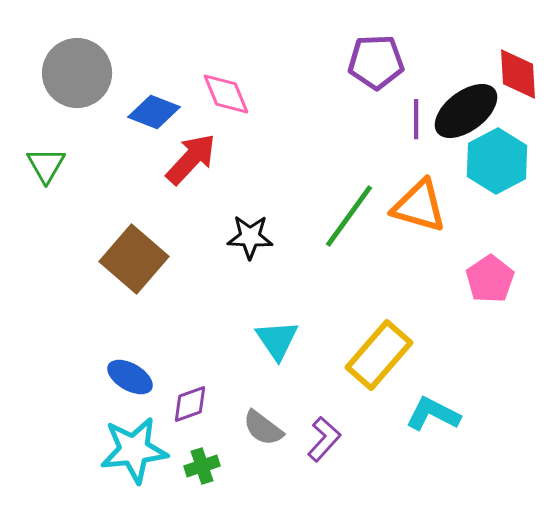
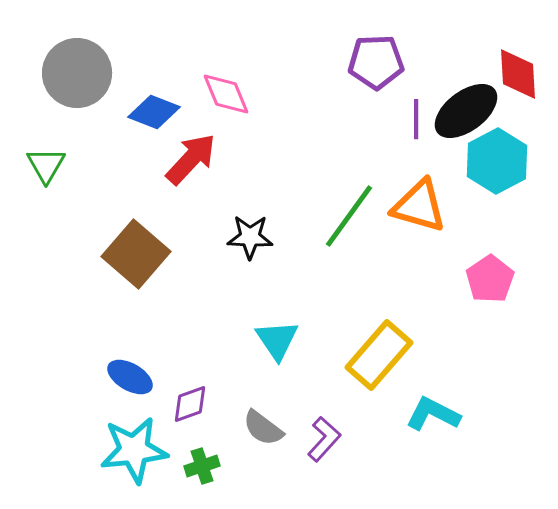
brown square: moved 2 px right, 5 px up
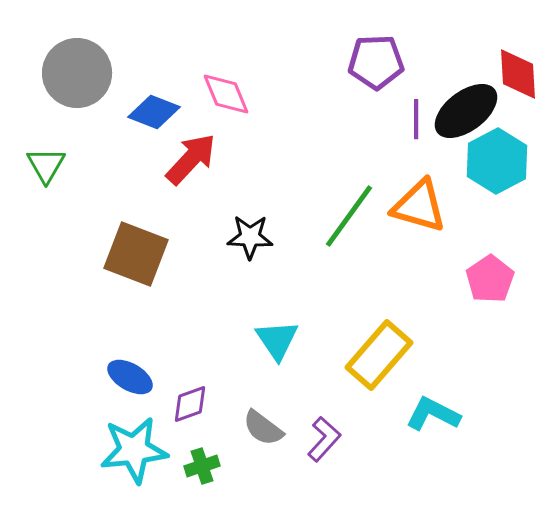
brown square: rotated 20 degrees counterclockwise
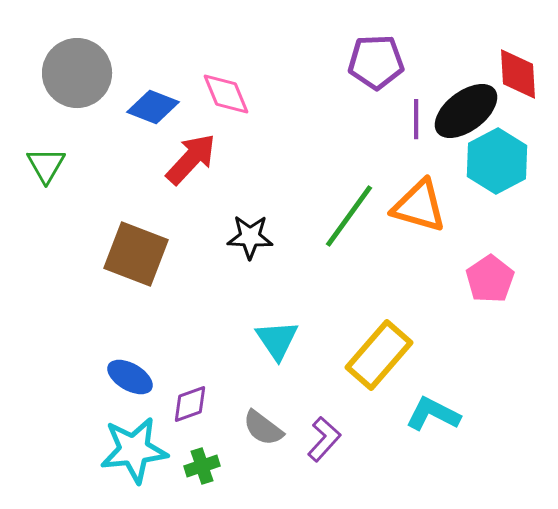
blue diamond: moved 1 px left, 5 px up
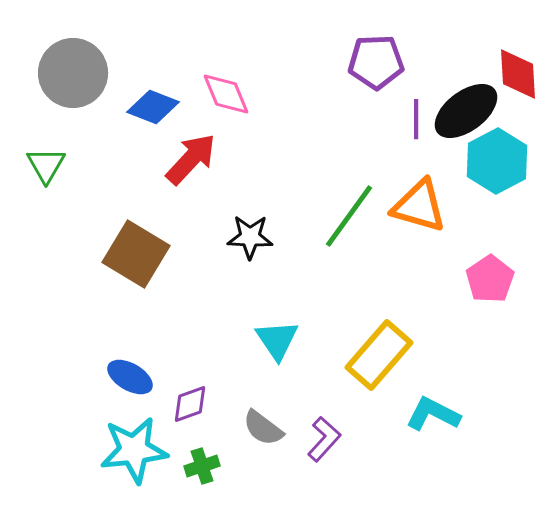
gray circle: moved 4 px left
brown square: rotated 10 degrees clockwise
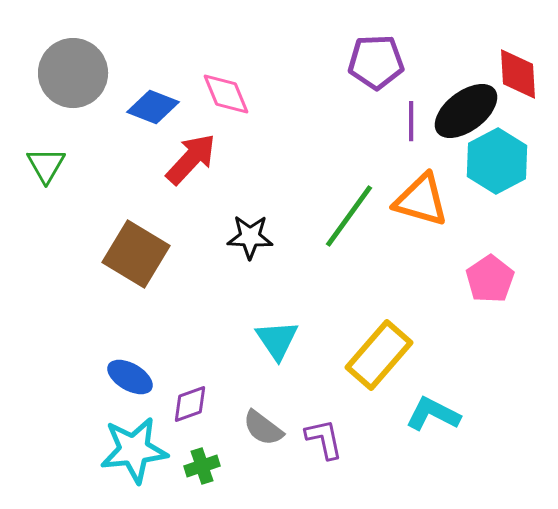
purple line: moved 5 px left, 2 px down
orange triangle: moved 2 px right, 6 px up
purple L-shape: rotated 54 degrees counterclockwise
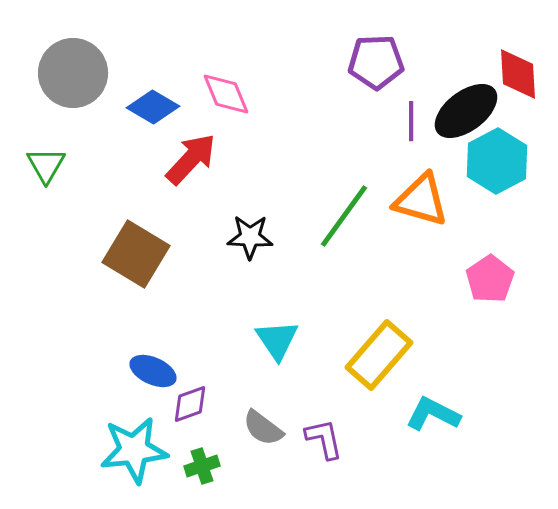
blue diamond: rotated 9 degrees clockwise
green line: moved 5 px left
blue ellipse: moved 23 px right, 6 px up; rotated 6 degrees counterclockwise
